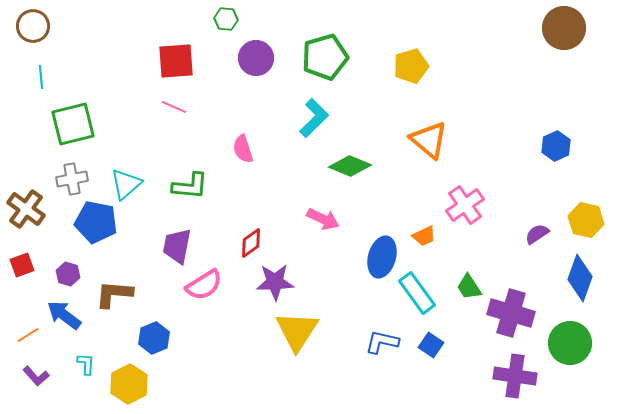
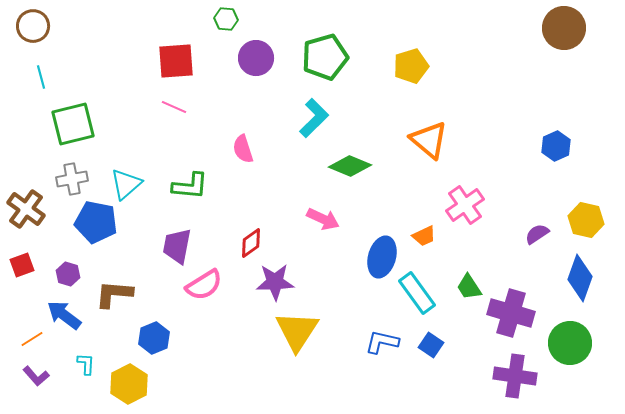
cyan line at (41, 77): rotated 10 degrees counterclockwise
orange line at (28, 335): moved 4 px right, 4 px down
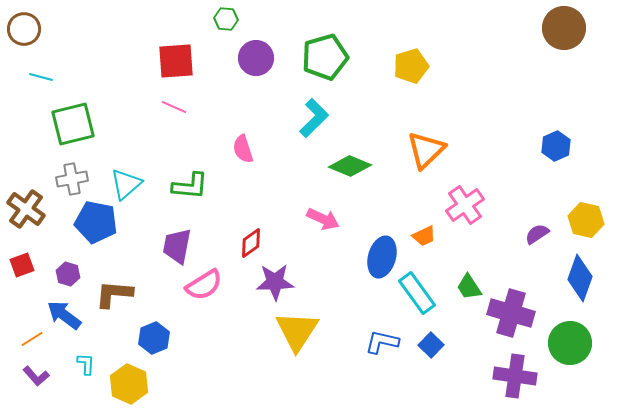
brown circle at (33, 26): moved 9 px left, 3 px down
cyan line at (41, 77): rotated 60 degrees counterclockwise
orange triangle at (429, 140): moved 3 px left, 10 px down; rotated 36 degrees clockwise
blue square at (431, 345): rotated 10 degrees clockwise
yellow hexagon at (129, 384): rotated 9 degrees counterclockwise
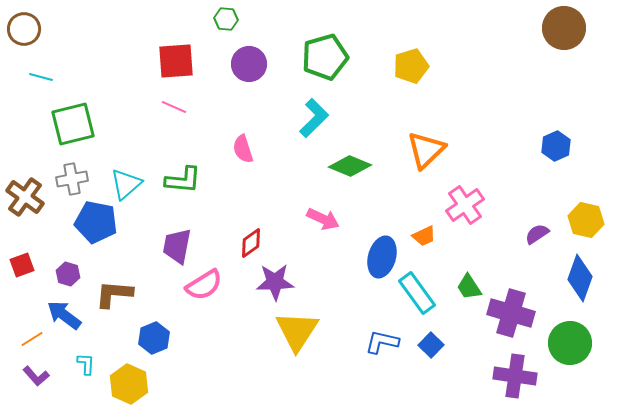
purple circle at (256, 58): moved 7 px left, 6 px down
green L-shape at (190, 186): moved 7 px left, 6 px up
brown cross at (26, 209): moved 1 px left, 12 px up
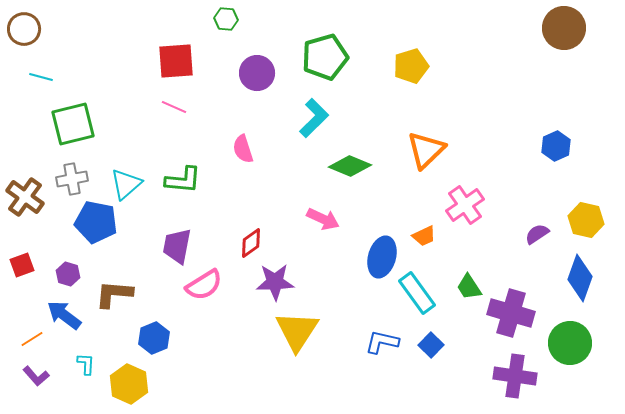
purple circle at (249, 64): moved 8 px right, 9 px down
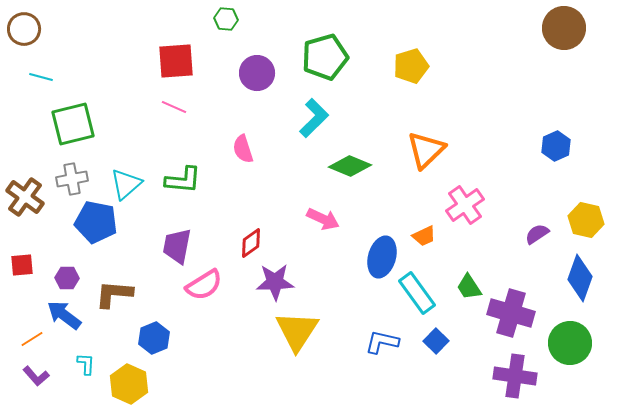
red square at (22, 265): rotated 15 degrees clockwise
purple hexagon at (68, 274): moved 1 px left, 4 px down; rotated 15 degrees counterclockwise
blue square at (431, 345): moved 5 px right, 4 px up
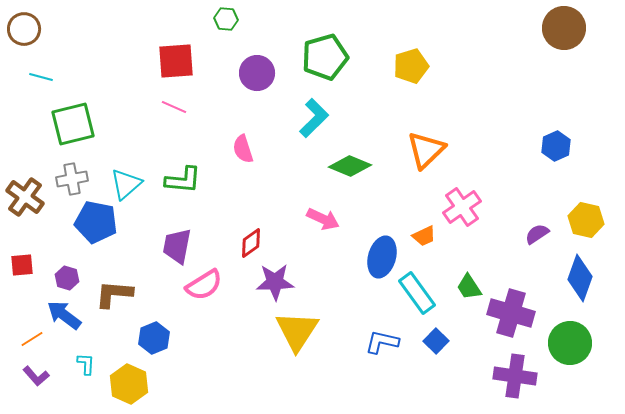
pink cross at (465, 205): moved 3 px left, 2 px down
purple hexagon at (67, 278): rotated 15 degrees clockwise
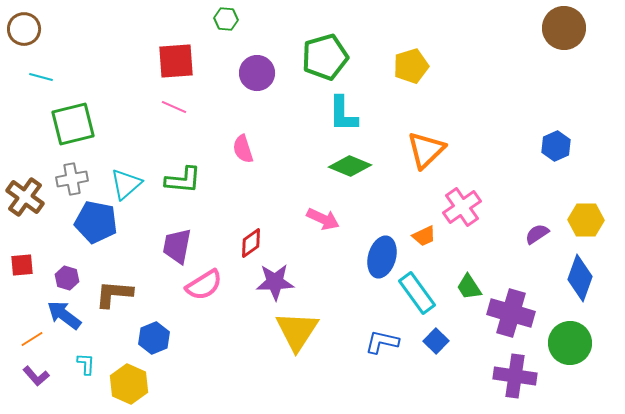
cyan L-shape at (314, 118): moved 29 px right, 4 px up; rotated 135 degrees clockwise
yellow hexagon at (586, 220): rotated 12 degrees counterclockwise
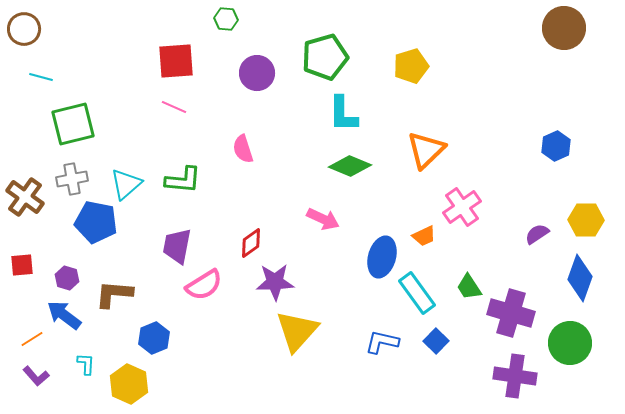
yellow triangle at (297, 331): rotated 9 degrees clockwise
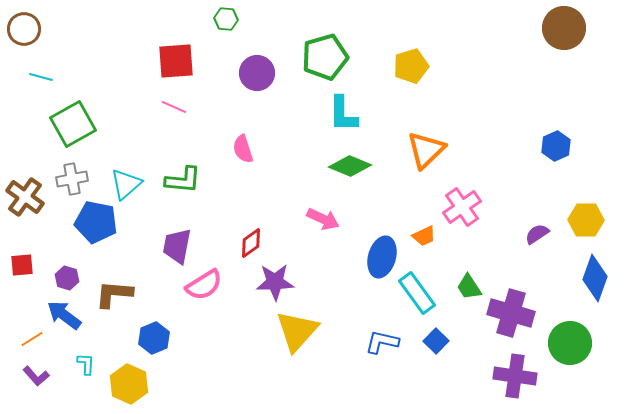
green square at (73, 124): rotated 15 degrees counterclockwise
blue diamond at (580, 278): moved 15 px right
